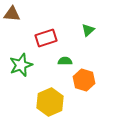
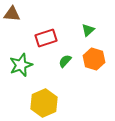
green semicircle: rotated 48 degrees counterclockwise
orange hexagon: moved 10 px right, 21 px up
yellow hexagon: moved 6 px left, 1 px down
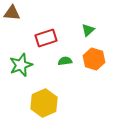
brown triangle: moved 1 px up
green semicircle: rotated 40 degrees clockwise
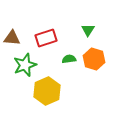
brown triangle: moved 25 px down
green triangle: rotated 16 degrees counterclockwise
green semicircle: moved 4 px right, 2 px up
green star: moved 4 px right
yellow hexagon: moved 3 px right, 12 px up
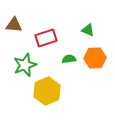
green triangle: rotated 40 degrees counterclockwise
brown triangle: moved 2 px right, 13 px up
orange hexagon: moved 1 px right, 1 px up; rotated 20 degrees counterclockwise
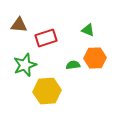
brown triangle: moved 5 px right
green semicircle: moved 4 px right, 6 px down
yellow hexagon: rotated 20 degrees clockwise
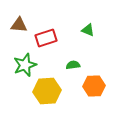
orange hexagon: moved 1 px left, 28 px down
